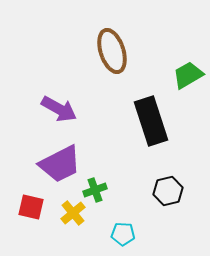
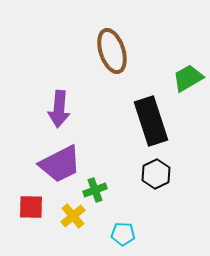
green trapezoid: moved 3 px down
purple arrow: rotated 66 degrees clockwise
black hexagon: moved 12 px left, 17 px up; rotated 12 degrees counterclockwise
red square: rotated 12 degrees counterclockwise
yellow cross: moved 3 px down
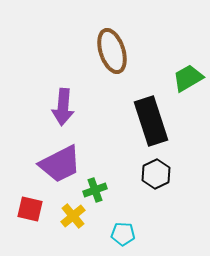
purple arrow: moved 4 px right, 2 px up
red square: moved 1 px left, 2 px down; rotated 12 degrees clockwise
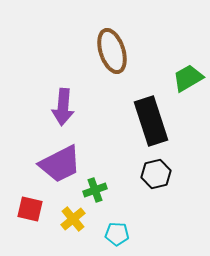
black hexagon: rotated 12 degrees clockwise
yellow cross: moved 3 px down
cyan pentagon: moved 6 px left
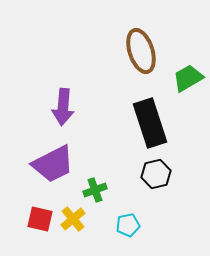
brown ellipse: moved 29 px right
black rectangle: moved 1 px left, 2 px down
purple trapezoid: moved 7 px left
red square: moved 10 px right, 10 px down
cyan pentagon: moved 11 px right, 9 px up; rotated 15 degrees counterclockwise
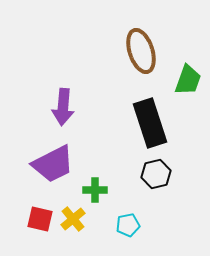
green trapezoid: moved 2 px down; rotated 140 degrees clockwise
green cross: rotated 20 degrees clockwise
